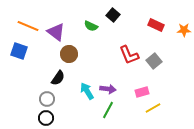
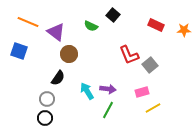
orange line: moved 4 px up
gray square: moved 4 px left, 4 px down
black circle: moved 1 px left
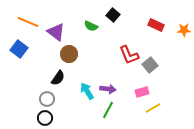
blue square: moved 2 px up; rotated 18 degrees clockwise
